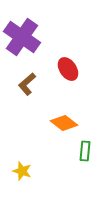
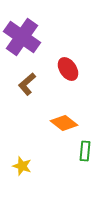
yellow star: moved 5 px up
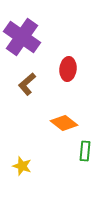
red ellipse: rotated 40 degrees clockwise
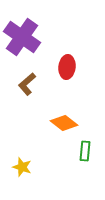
red ellipse: moved 1 px left, 2 px up
yellow star: moved 1 px down
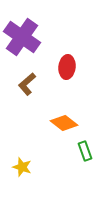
green rectangle: rotated 24 degrees counterclockwise
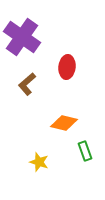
orange diamond: rotated 24 degrees counterclockwise
yellow star: moved 17 px right, 5 px up
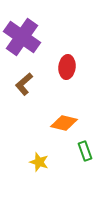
brown L-shape: moved 3 px left
